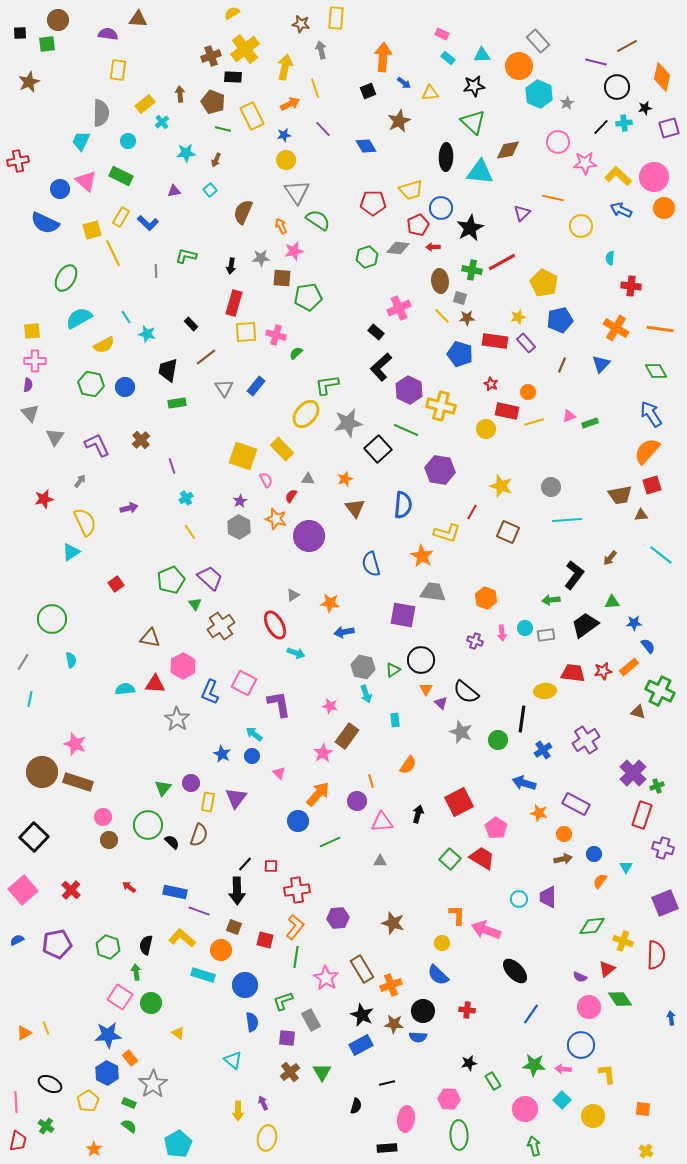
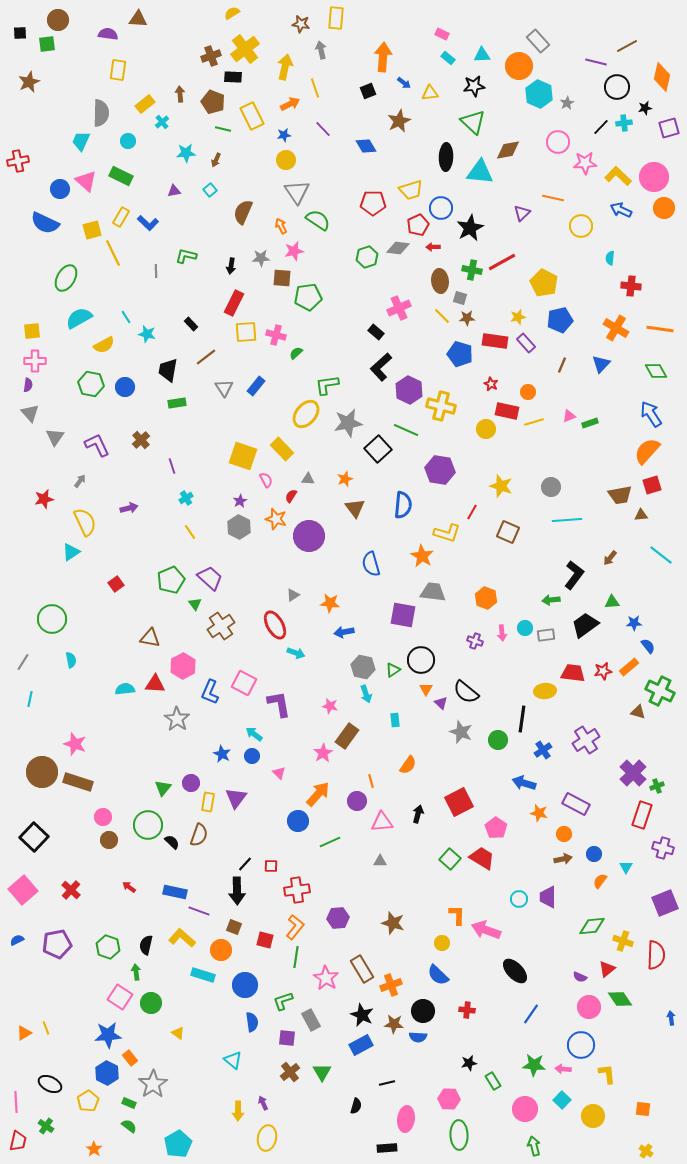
red rectangle at (234, 303): rotated 10 degrees clockwise
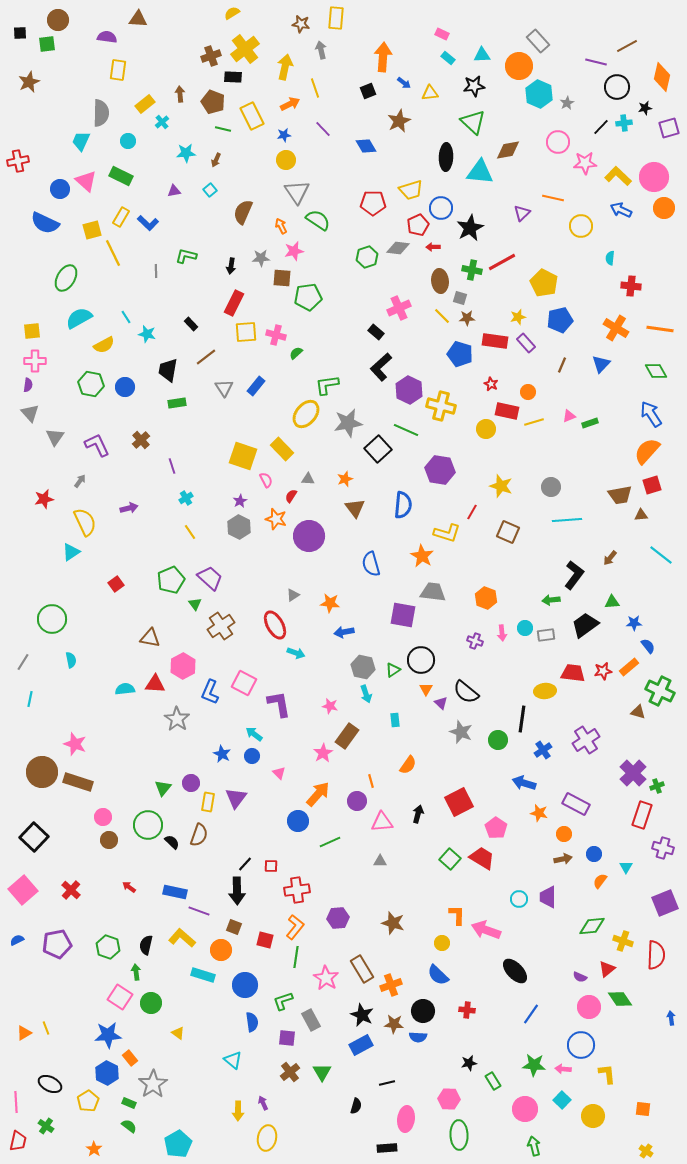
purple semicircle at (108, 34): moved 1 px left, 3 px down
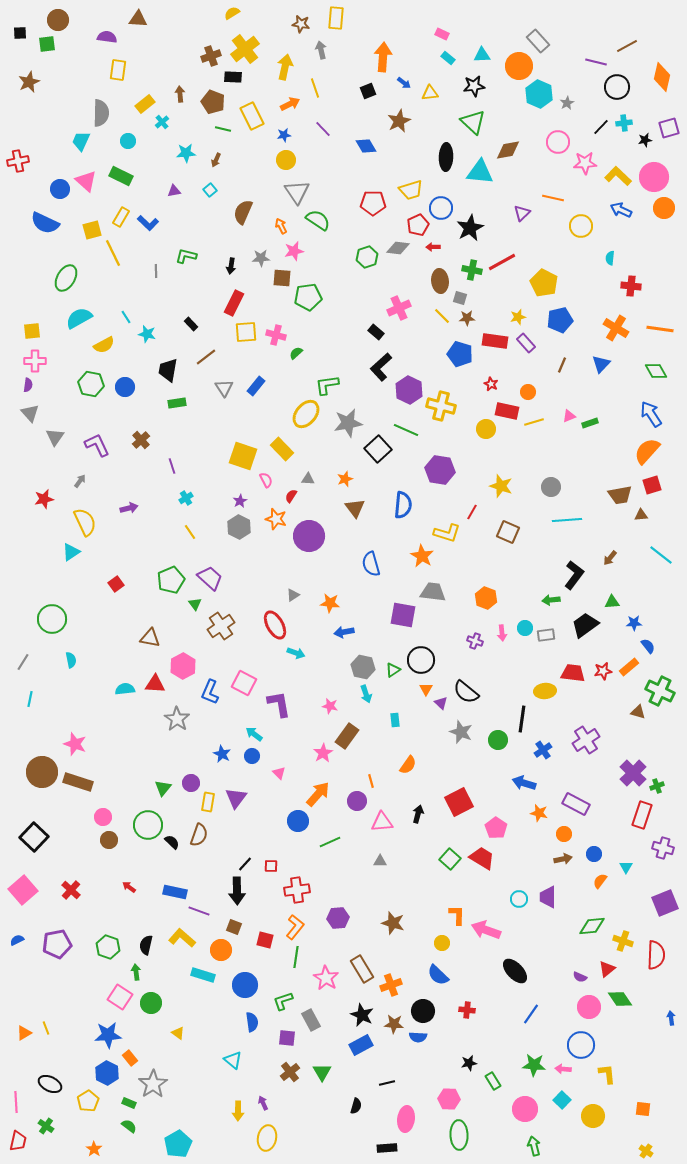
black star at (645, 108): moved 32 px down
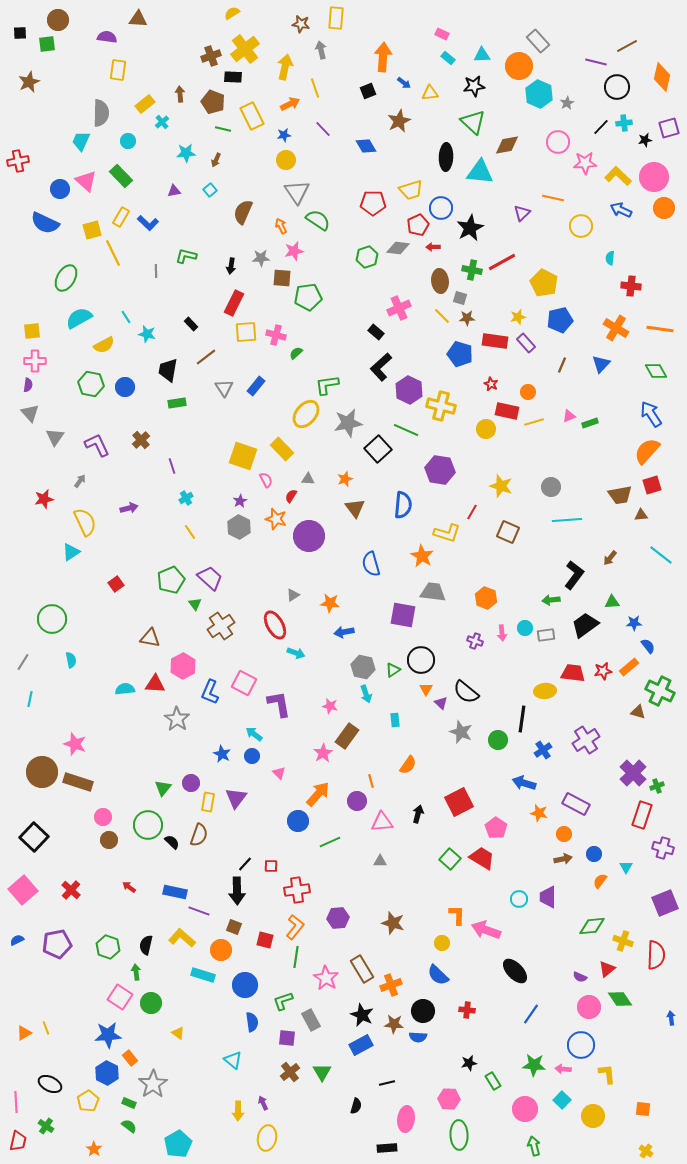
brown diamond at (508, 150): moved 1 px left, 5 px up
green rectangle at (121, 176): rotated 20 degrees clockwise
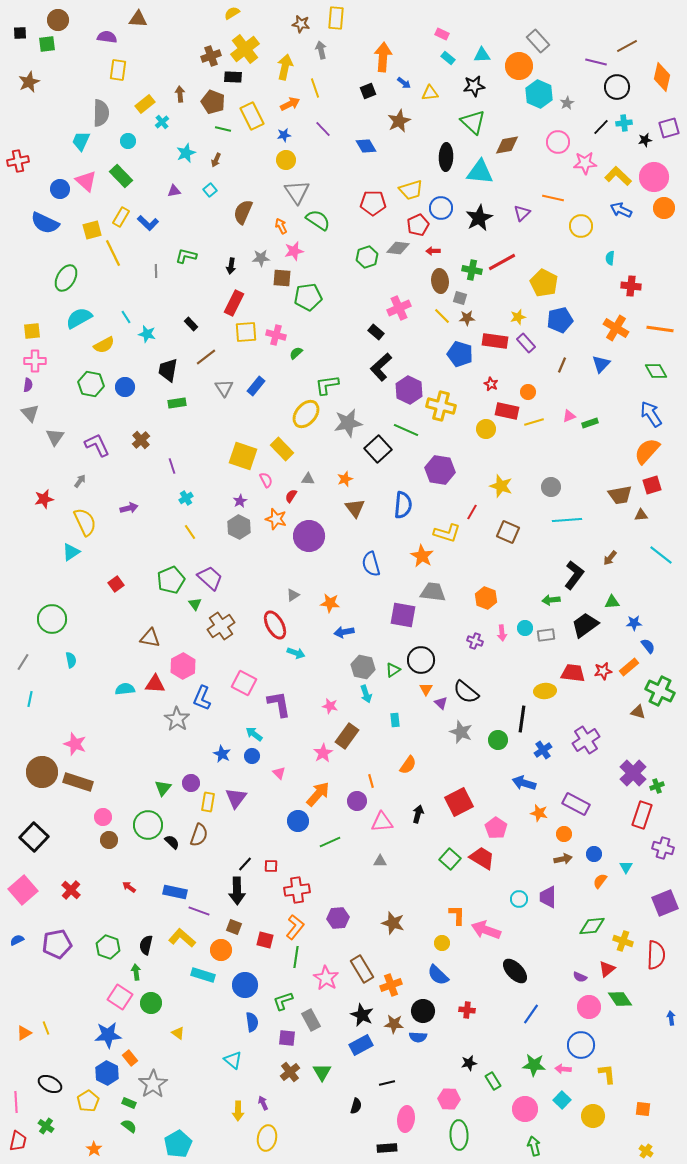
cyan star at (186, 153): rotated 18 degrees counterclockwise
black star at (470, 228): moved 9 px right, 10 px up
red arrow at (433, 247): moved 4 px down
blue L-shape at (210, 692): moved 8 px left, 6 px down
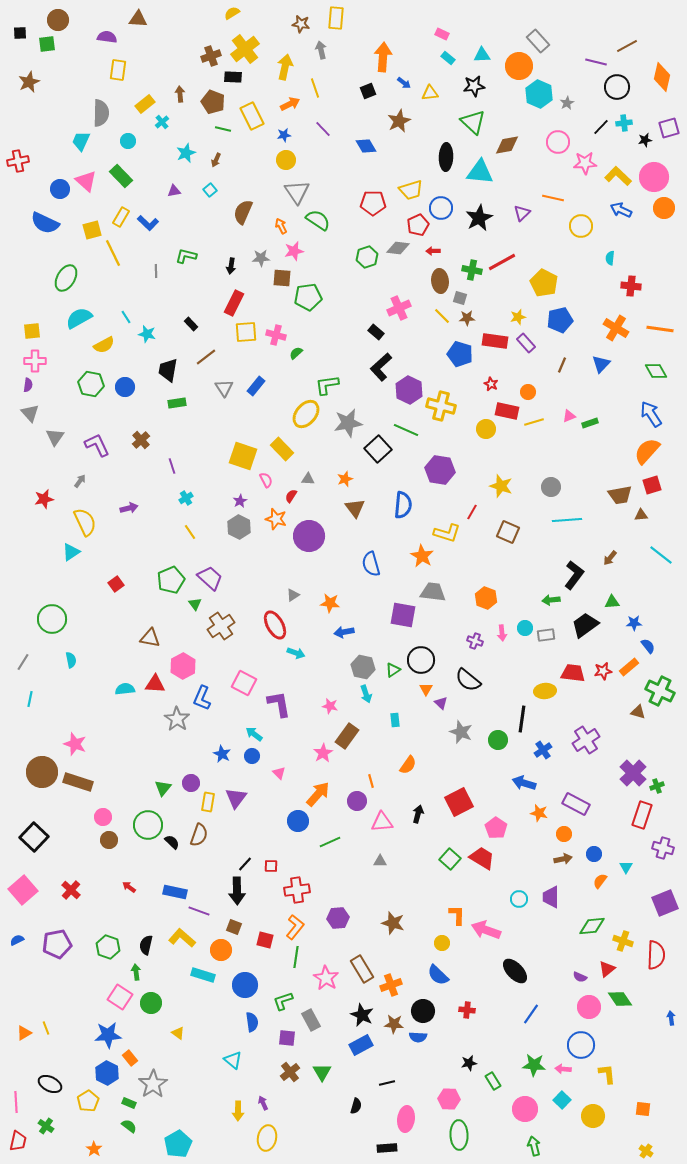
black semicircle at (466, 692): moved 2 px right, 12 px up
purple trapezoid at (548, 897): moved 3 px right
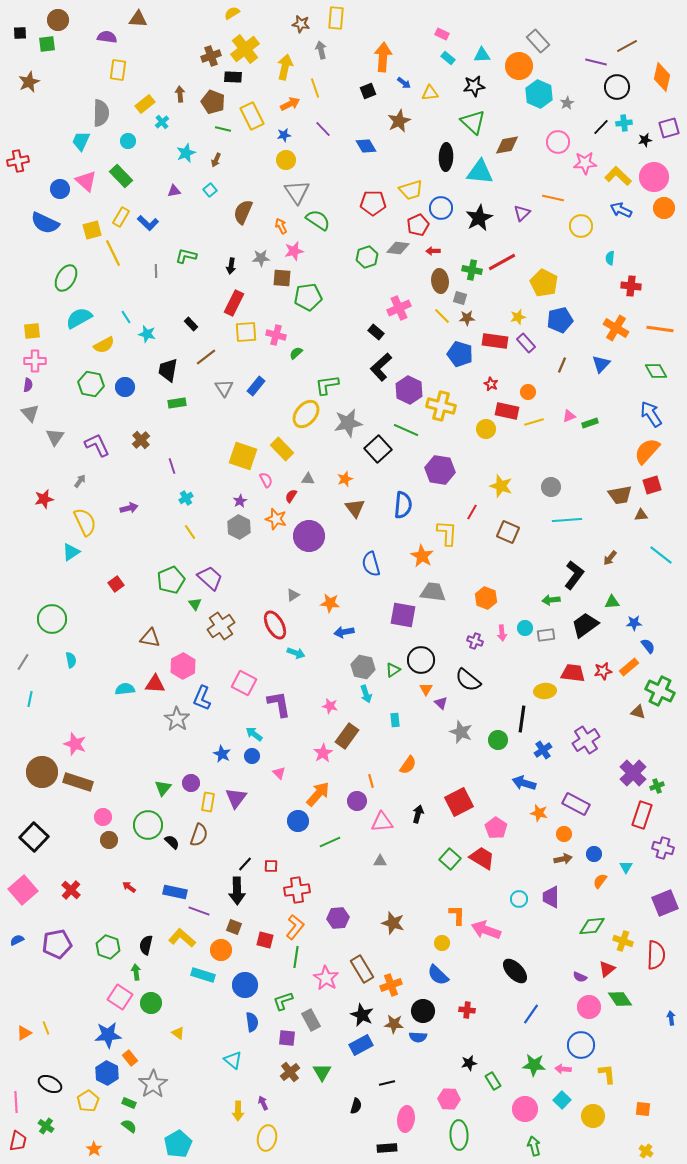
yellow L-shape at (447, 533): rotated 104 degrees counterclockwise
